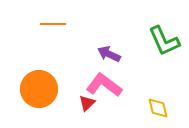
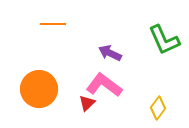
green L-shape: moved 1 px up
purple arrow: moved 1 px right, 1 px up
yellow diamond: rotated 50 degrees clockwise
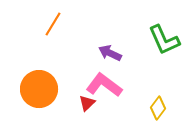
orange line: rotated 60 degrees counterclockwise
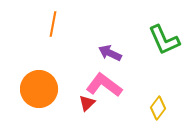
orange line: rotated 20 degrees counterclockwise
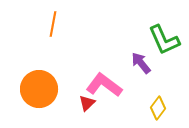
purple arrow: moved 31 px right, 10 px down; rotated 25 degrees clockwise
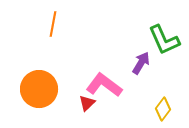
purple arrow: rotated 70 degrees clockwise
yellow diamond: moved 5 px right, 1 px down
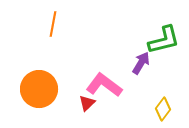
green L-shape: rotated 80 degrees counterclockwise
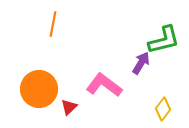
red triangle: moved 18 px left, 4 px down
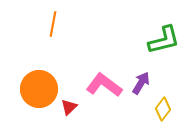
purple arrow: moved 20 px down
